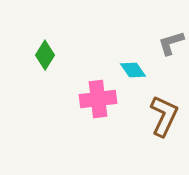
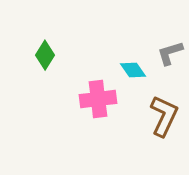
gray L-shape: moved 1 px left, 10 px down
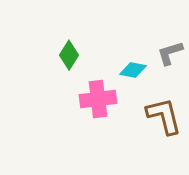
green diamond: moved 24 px right
cyan diamond: rotated 44 degrees counterclockwise
brown L-shape: rotated 39 degrees counterclockwise
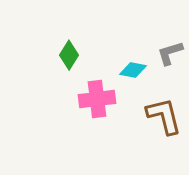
pink cross: moved 1 px left
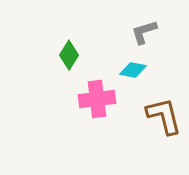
gray L-shape: moved 26 px left, 21 px up
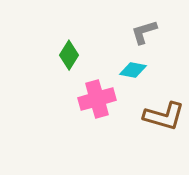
pink cross: rotated 9 degrees counterclockwise
brown L-shape: rotated 120 degrees clockwise
